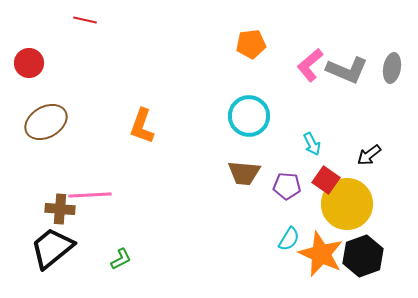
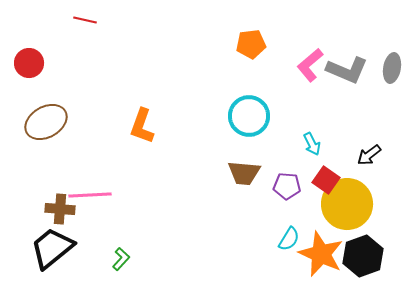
green L-shape: rotated 20 degrees counterclockwise
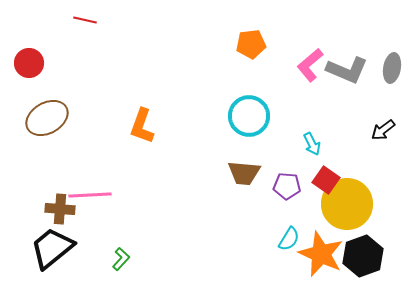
brown ellipse: moved 1 px right, 4 px up
black arrow: moved 14 px right, 25 px up
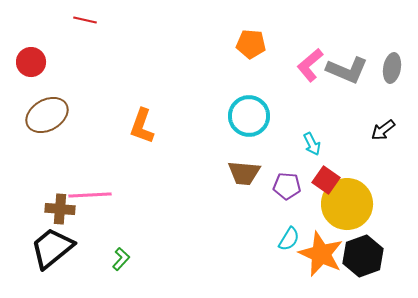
orange pentagon: rotated 12 degrees clockwise
red circle: moved 2 px right, 1 px up
brown ellipse: moved 3 px up
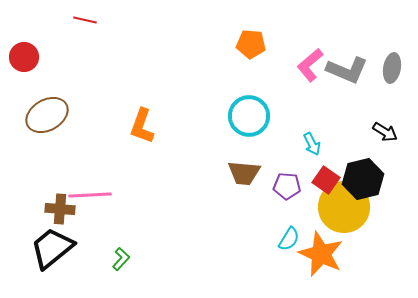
red circle: moved 7 px left, 5 px up
black arrow: moved 2 px right, 2 px down; rotated 110 degrees counterclockwise
yellow circle: moved 3 px left, 3 px down
black hexagon: moved 77 px up; rotated 6 degrees clockwise
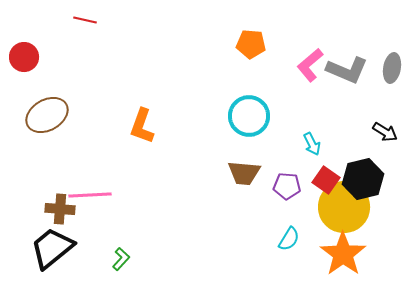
orange star: moved 22 px right; rotated 12 degrees clockwise
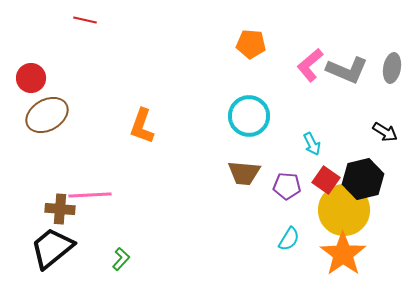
red circle: moved 7 px right, 21 px down
yellow circle: moved 3 px down
